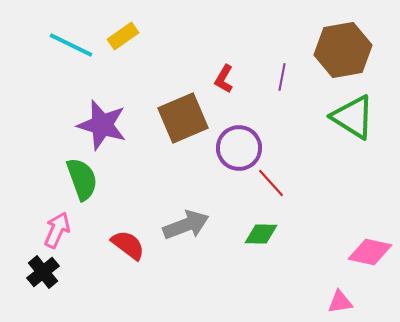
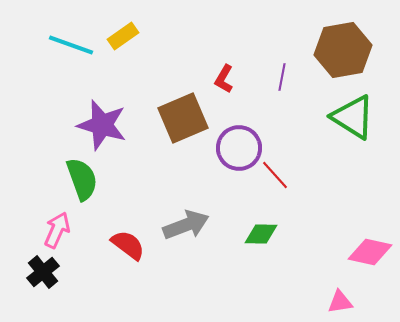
cyan line: rotated 6 degrees counterclockwise
red line: moved 4 px right, 8 px up
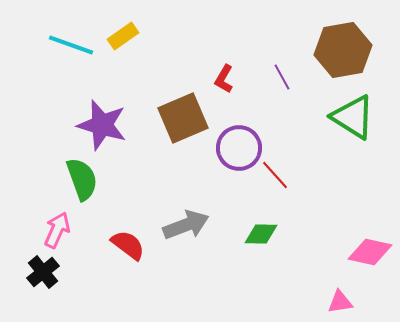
purple line: rotated 40 degrees counterclockwise
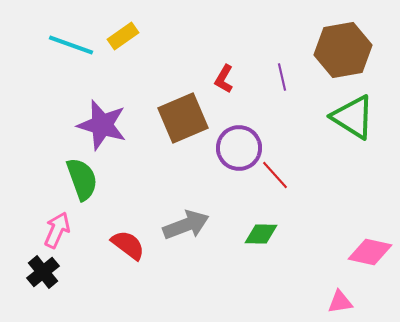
purple line: rotated 16 degrees clockwise
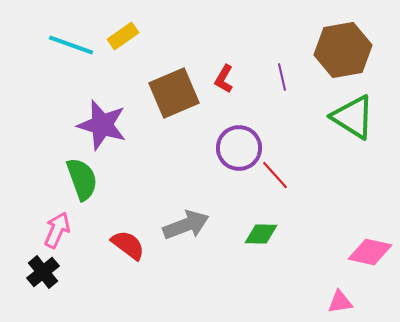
brown square: moved 9 px left, 25 px up
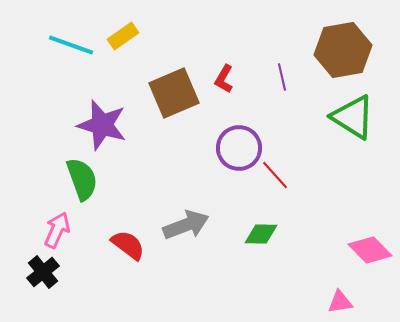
pink diamond: moved 2 px up; rotated 33 degrees clockwise
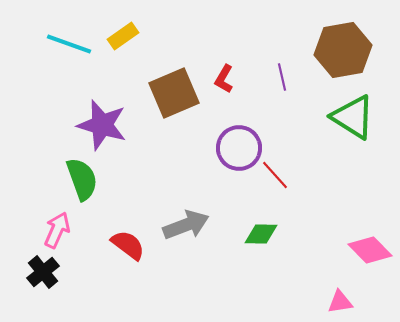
cyan line: moved 2 px left, 1 px up
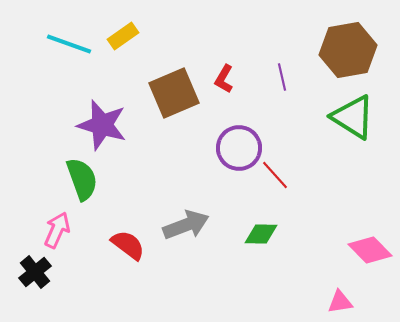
brown hexagon: moved 5 px right
black cross: moved 8 px left
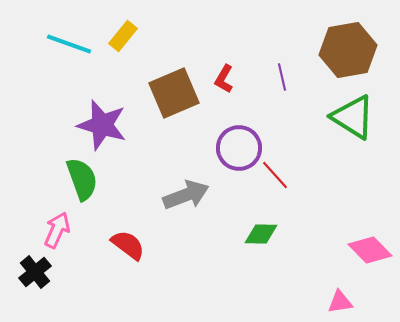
yellow rectangle: rotated 16 degrees counterclockwise
gray arrow: moved 30 px up
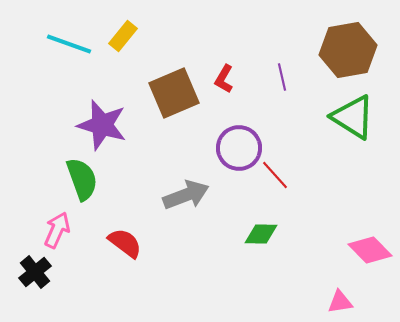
red semicircle: moved 3 px left, 2 px up
